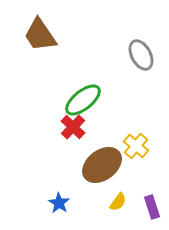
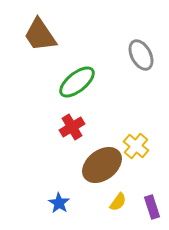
green ellipse: moved 6 px left, 18 px up
red cross: moved 1 px left; rotated 15 degrees clockwise
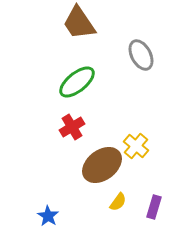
brown trapezoid: moved 39 px right, 12 px up
blue star: moved 11 px left, 13 px down
purple rectangle: moved 2 px right; rotated 35 degrees clockwise
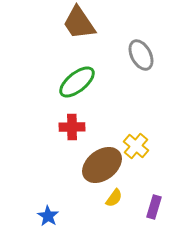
red cross: rotated 30 degrees clockwise
yellow semicircle: moved 4 px left, 4 px up
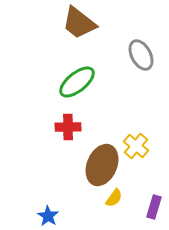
brown trapezoid: rotated 18 degrees counterclockwise
red cross: moved 4 px left
brown ellipse: rotated 30 degrees counterclockwise
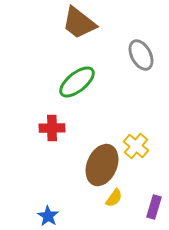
red cross: moved 16 px left, 1 px down
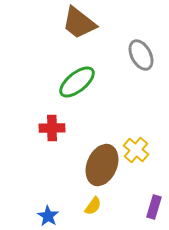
yellow cross: moved 4 px down
yellow semicircle: moved 21 px left, 8 px down
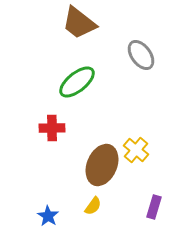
gray ellipse: rotated 8 degrees counterclockwise
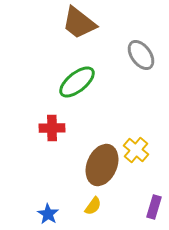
blue star: moved 2 px up
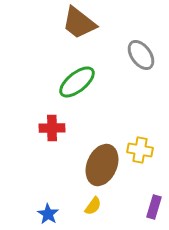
yellow cross: moved 4 px right; rotated 30 degrees counterclockwise
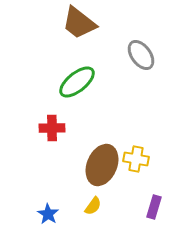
yellow cross: moved 4 px left, 9 px down
